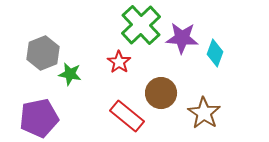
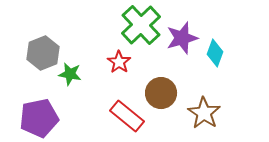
purple star: rotated 20 degrees counterclockwise
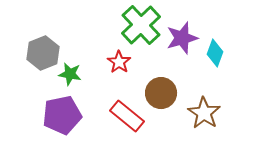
purple pentagon: moved 23 px right, 3 px up
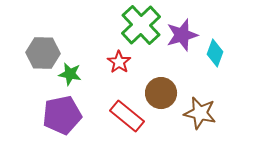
purple star: moved 3 px up
gray hexagon: rotated 24 degrees clockwise
brown star: moved 4 px left; rotated 20 degrees counterclockwise
